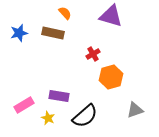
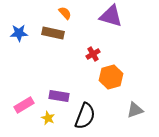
blue star: rotated 12 degrees clockwise
black semicircle: rotated 28 degrees counterclockwise
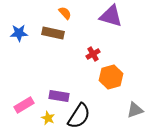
black semicircle: moved 6 px left; rotated 12 degrees clockwise
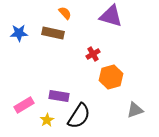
yellow star: moved 1 px left, 2 px down; rotated 16 degrees clockwise
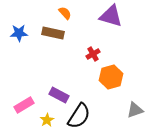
purple rectangle: moved 1 px up; rotated 18 degrees clockwise
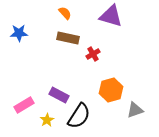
brown rectangle: moved 15 px right, 5 px down
orange hexagon: moved 13 px down
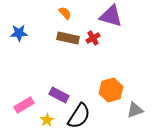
red cross: moved 16 px up
